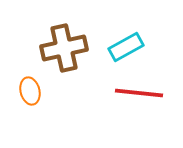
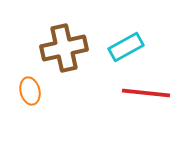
red line: moved 7 px right
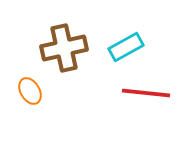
orange ellipse: rotated 16 degrees counterclockwise
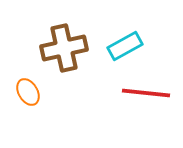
cyan rectangle: moved 1 px left, 1 px up
orange ellipse: moved 2 px left, 1 px down
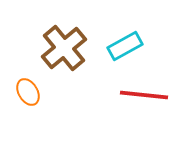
brown cross: rotated 27 degrees counterclockwise
red line: moved 2 px left, 2 px down
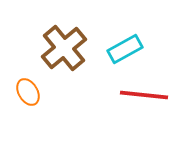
cyan rectangle: moved 3 px down
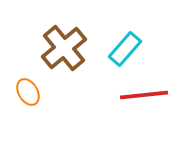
cyan rectangle: rotated 20 degrees counterclockwise
red line: rotated 12 degrees counterclockwise
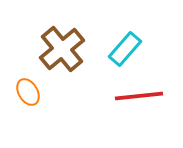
brown cross: moved 2 px left, 1 px down
red line: moved 5 px left, 1 px down
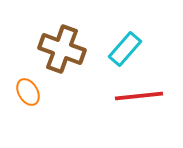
brown cross: rotated 30 degrees counterclockwise
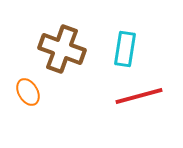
cyan rectangle: rotated 32 degrees counterclockwise
red line: rotated 9 degrees counterclockwise
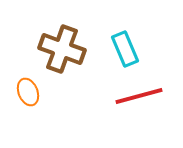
cyan rectangle: rotated 32 degrees counterclockwise
orange ellipse: rotated 8 degrees clockwise
